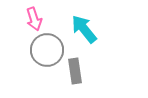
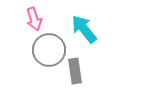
gray circle: moved 2 px right
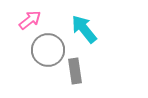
pink arrow: moved 4 px left, 1 px down; rotated 110 degrees counterclockwise
gray circle: moved 1 px left
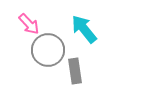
pink arrow: moved 1 px left, 4 px down; rotated 85 degrees clockwise
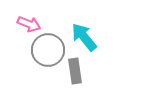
pink arrow: rotated 25 degrees counterclockwise
cyan arrow: moved 8 px down
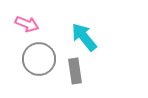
pink arrow: moved 2 px left
gray circle: moved 9 px left, 9 px down
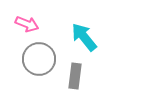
gray rectangle: moved 5 px down; rotated 15 degrees clockwise
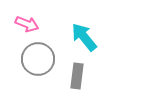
gray circle: moved 1 px left
gray rectangle: moved 2 px right
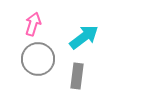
pink arrow: moved 6 px right; rotated 95 degrees counterclockwise
cyan arrow: rotated 92 degrees clockwise
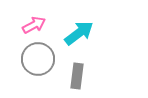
pink arrow: moved 1 px right, 1 px down; rotated 45 degrees clockwise
cyan arrow: moved 5 px left, 4 px up
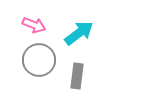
pink arrow: rotated 50 degrees clockwise
gray circle: moved 1 px right, 1 px down
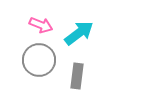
pink arrow: moved 7 px right
